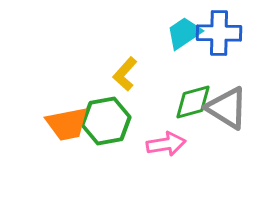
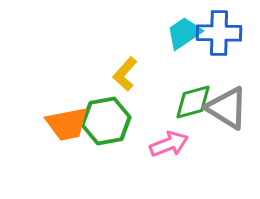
pink arrow: moved 3 px right; rotated 12 degrees counterclockwise
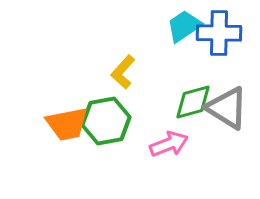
cyan trapezoid: moved 7 px up
yellow L-shape: moved 2 px left, 2 px up
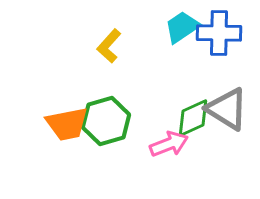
cyan trapezoid: moved 2 px left, 1 px down
yellow L-shape: moved 14 px left, 26 px up
green diamond: moved 16 px down; rotated 9 degrees counterclockwise
gray triangle: moved 1 px down
green hexagon: rotated 6 degrees counterclockwise
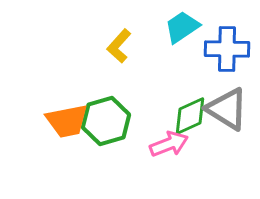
blue cross: moved 8 px right, 16 px down
yellow L-shape: moved 10 px right
green diamond: moved 3 px left, 2 px up
orange trapezoid: moved 3 px up
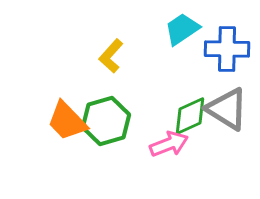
cyan trapezoid: moved 2 px down
yellow L-shape: moved 8 px left, 10 px down
orange trapezoid: rotated 57 degrees clockwise
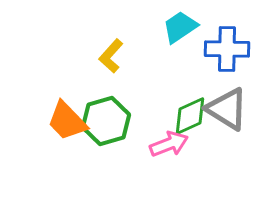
cyan trapezoid: moved 2 px left, 2 px up
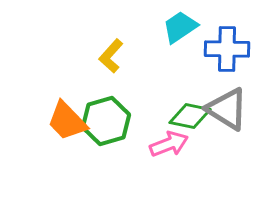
green diamond: rotated 36 degrees clockwise
